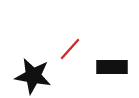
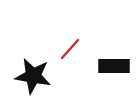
black rectangle: moved 2 px right, 1 px up
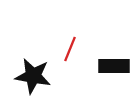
red line: rotated 20 degrees counterclockwise
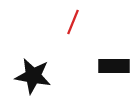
red line: moved 3 px right, 27 px up
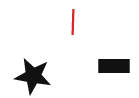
red line: rotated 20 degrees counterclockwise
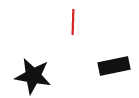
black rectangle: rotated 12 degrees counterclockwise
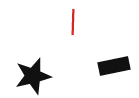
black star: rotated 24 degrees counterclockwise
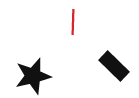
black rectangle: rotated 56 degrees clockwise
